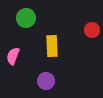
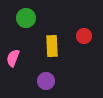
red circle: moved 8 px left, 6 px down
pink semicircle: moved 2 px down
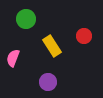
green circle: moved 1 px down
yellow rectangle: rotated 30 degrees counterclockwise
purple circle: moved 2 px right, 1 px down
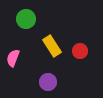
red circle: moved 4 px left, 15 px down
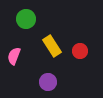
pink semicircle: moved 1 px right, 2 px up
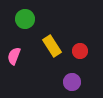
green circle: moved 1 px left
purple circle: moved 24 px right
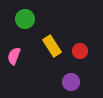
purple circle: moved 1 px left
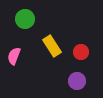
red circle: moved 1 px right, 1 px down
purple circle: moved 6 px right, 1 px up
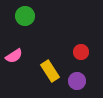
green circle: moved 3 px up
yellow rectangle: moved 2 px left, 25 px down
pink semicircle: rotated 144 degrees counterclockwise
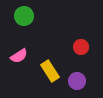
green circle: moved 1 px left
red circle: moved 5 px up
pink semicircle: moved 5 px right
